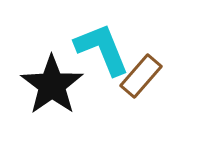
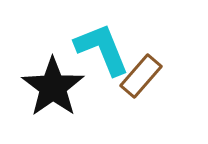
black star: moved 1 px right, 2 px down
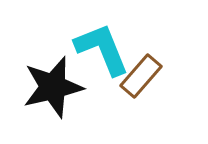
black star: rotated 22 degrees clockwise
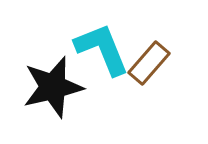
brown rectangle: moved 8 px right, 13 px up
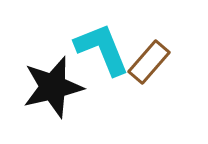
brown rectangle: moved 1 px up
